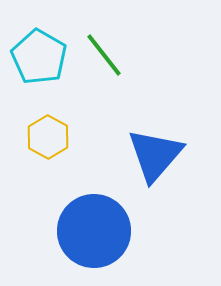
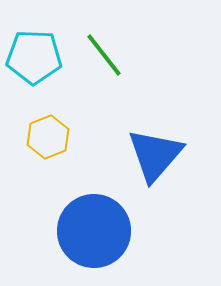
cyan pentagon: moved 5 px left; rotated 28 degrees counterclockwise
yellow hexagon: rotated 9 degrees clockwise
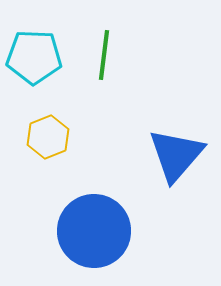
green line: rotated 45 degrees clockwise
blue triangle: moved 21 px right
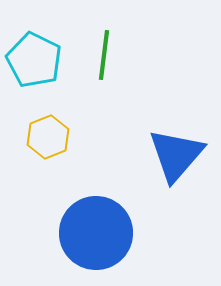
cyan pentagon: moved 3 px down; rotated 24 degrees clockwise
blue circle: moved 2 px right, 2 px down
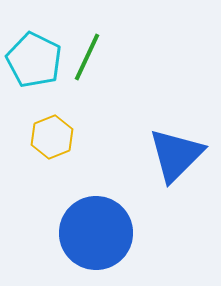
green line: moved 17 px left, 2 px down; rotated 18 degrees clockwise
yellow hexagon: moved 4 px right
blue triangle: rotated 4 degrees clockwise
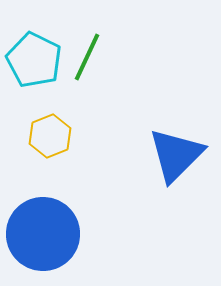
yellow hexagon: moved 2 px left, 1 px up
blue circle: moved 53 px left, 1 px down
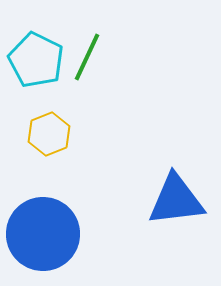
cyan pentagon: moved 2 px right
yellow hexagon: moved 1 px left, 2 px up
blue triangle: moved 45 px down; rotated 38 degrees clockwise
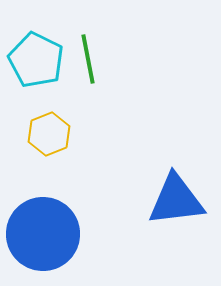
green line: moved 1 px right, 2 px down; rotated 36 degrees counterclockwise
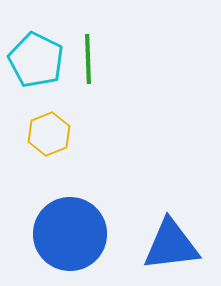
green line: rotated 9 degrees clockwise
blue triangle: moved 5 px left, 45 px down
blue circle: moved 27 px right
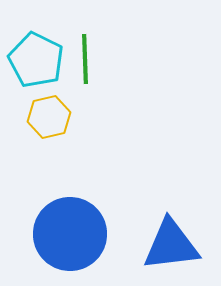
green line: moved 3 px left
yellow hexagon: moved 17 px up; rotated 9 degrees clockwise
